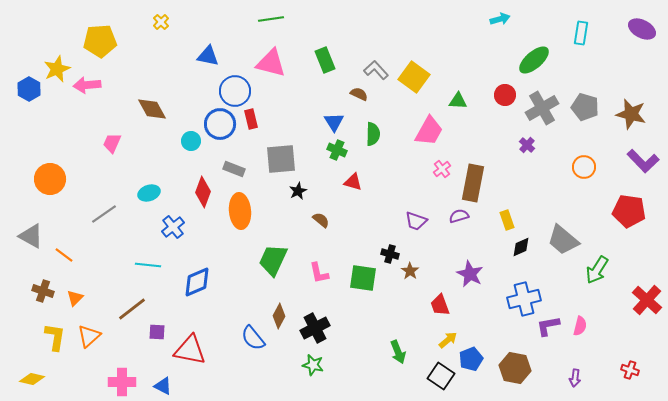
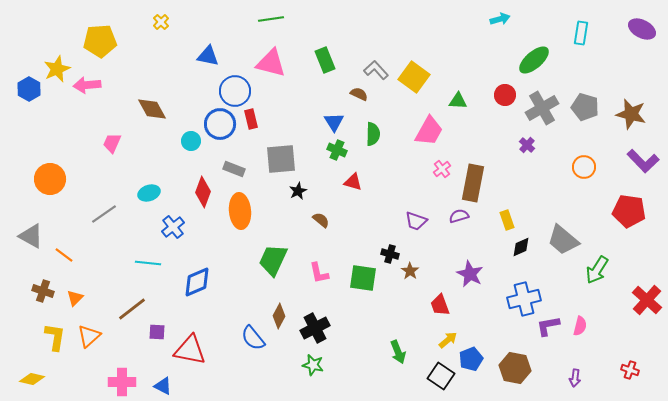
cyan line at (148, 265): moved 2 px up
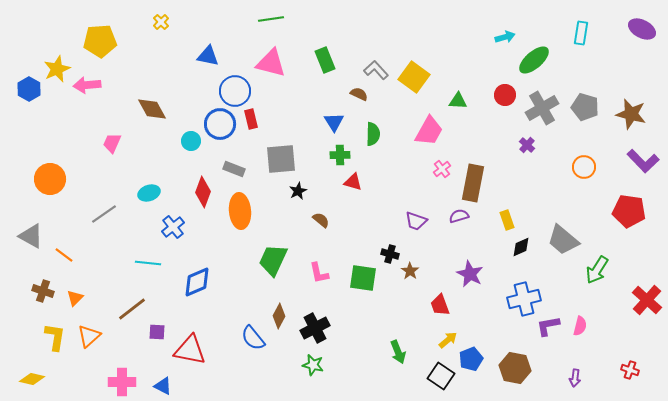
cyan arrow at (500, 19): moved 5 px right, 18 px down
green cross at (337, 150): moved 3 px right, 5 px down; rotated 24 degrees counterclockwise
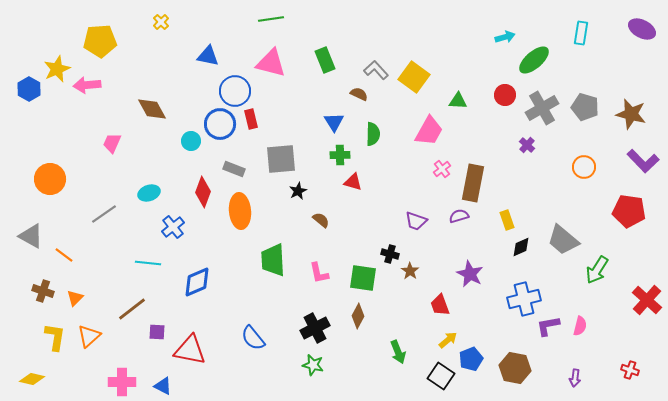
green trapezoid at (273, 260): rotated 28 degrees counterclockwise
brown diamond at (279, 316): moved 79 px right
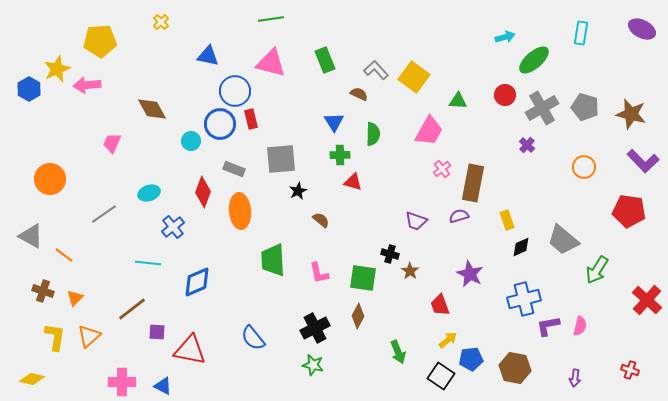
blue pentagon at (471, 359): rotated 15 degrees clockwise
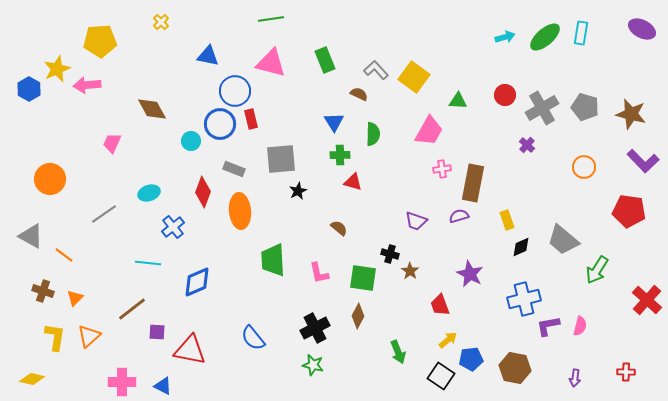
green ellipse at (534, 60): moved 11 px right, 23 px up
pink cross at (442, 169): rotated 30 degrees clockwise
brown semicircle at (321, 220): moved 18 px right, 8 px down
red cross at (630, 370): moved 4 px left, 2 px down; rotated 18 degrees counterclockwise
